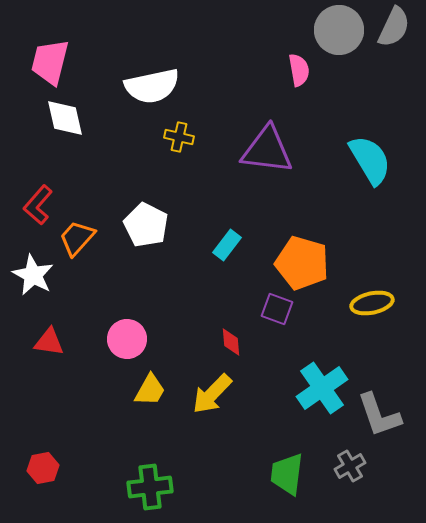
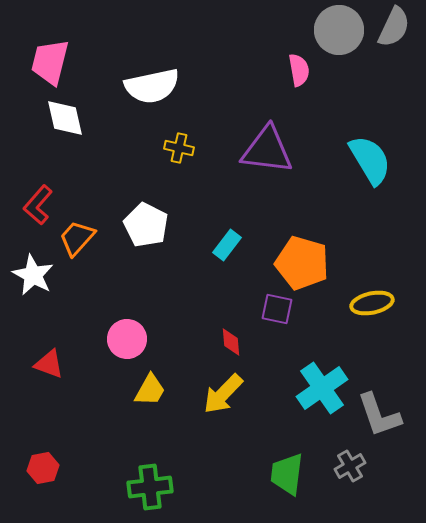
yellow cross: moved 11 px down
purple square: rotated 8 degrees counterclockwise
red triangle: moved 22 px down; rotated 12 degrees clockwise
yellow arrow: moved 11 px right
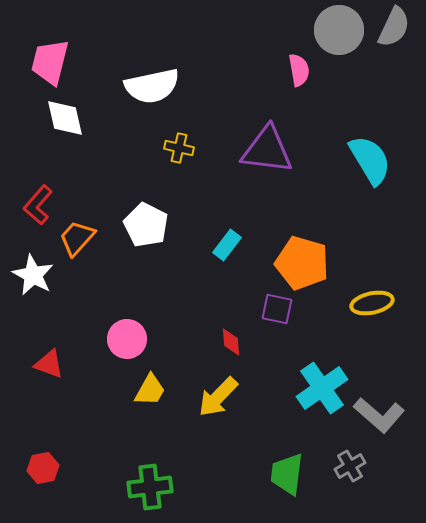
yellow arrow: moved 5 px left, 3 px down
gray L-shape: rotated 30 degrees counterclockwise
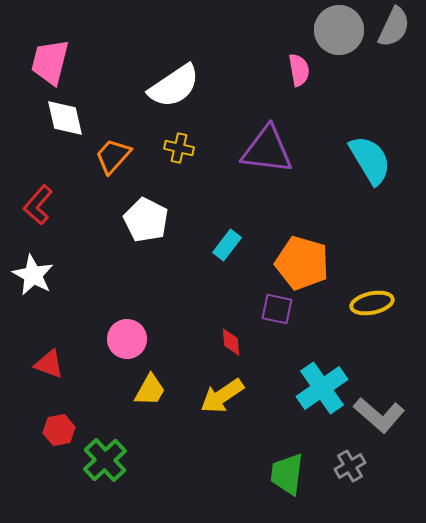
white semicircle: moved 22 px right; rotated 22 degrees counterclockwise
white pentagon: moved 5 px up
orange trapezoid: moved 36 px right, 82 px up
yellow arrow: moved 4 px right, 1 px up; rotated 12 degrees clockwise
red hexagon: moved 16 px right, 38 px up
green cross: moved 45 px left, 27 px up; rotated 36 degrees counterclockwise
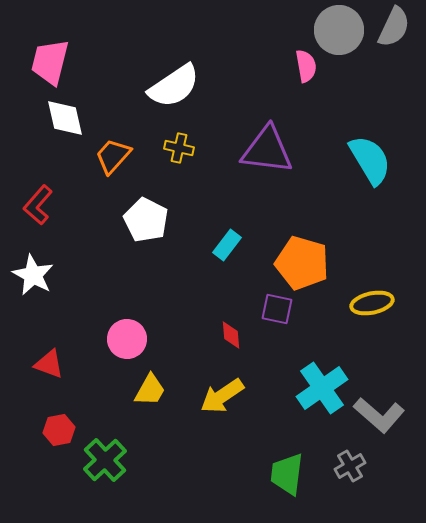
pink semicircle: moved 7 px right, 4 px up
red diamond: moved 7 px up
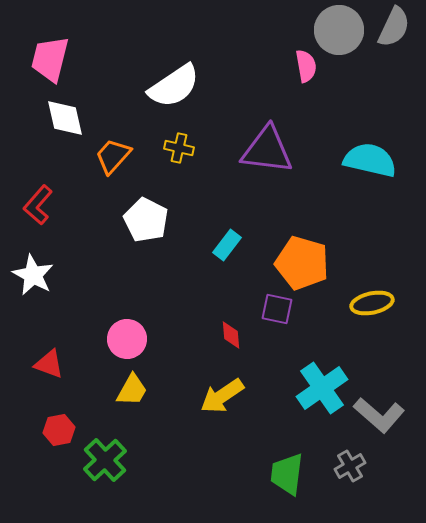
pink trapezoid: moved 3 px up
cyan semicircle: rotated 46 degrees counterclockwise
yellow trapezoid: moved 18 px left
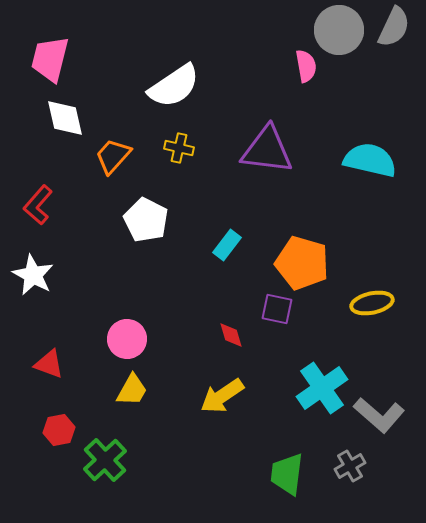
red diamond: rotated 12 degrees counterclockwise
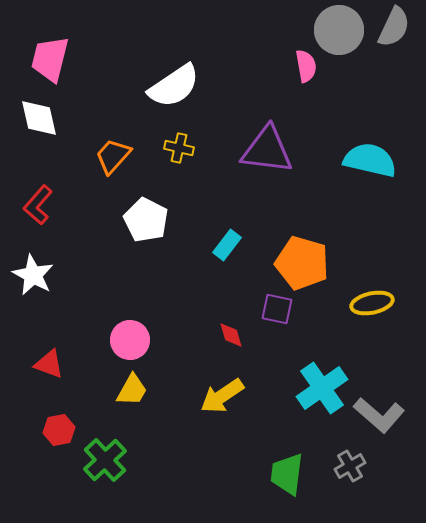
white diamond: moved 26 px left
pink circle: moved 3 px right, 1 px down
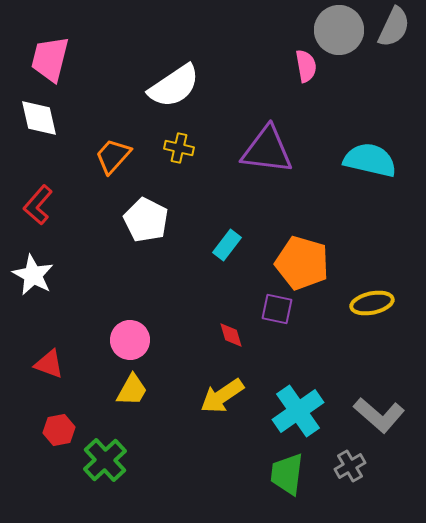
cyan cross: moved 24 px left, 23 px down
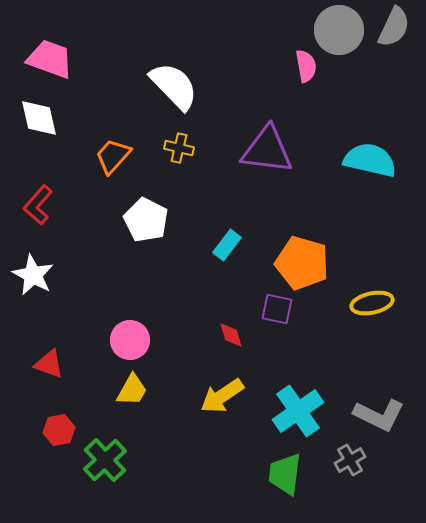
pink trapezoid: rotated 96 degrees clockwise
white semicircle: rotated 100 degrees counterclockwise
gray L-shape: rotated 15 degrees counterclockwise
gray cross: moved 6 px up
green trapezoid: moved 2 px left
